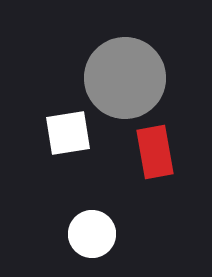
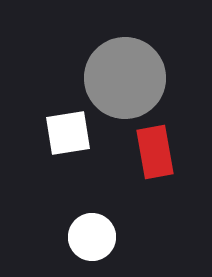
white circle: moved 3 px down
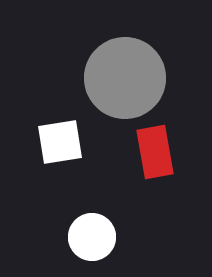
white square: moved 8 px left, 9 px down
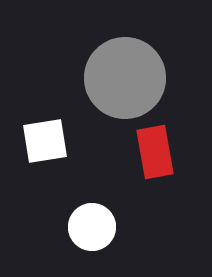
white square: moved 15 px left, 1 px up
white circle: moved 10 px up
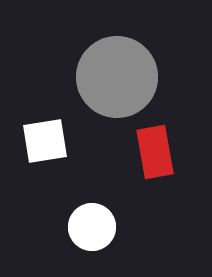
gray circle: moved 8 px left, 1 px up
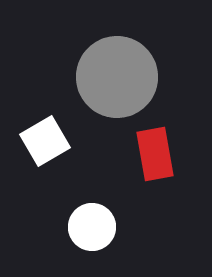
white square: rotated 21 degrees counterclockwise
red rectangle: moved 2 px down
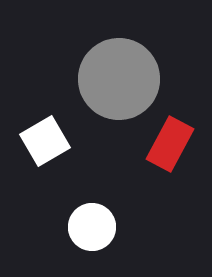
gray circle: moved 2 px right, 2 px down
red rectangle: moved 15 px right, 10 px up; rotated 38 degrees clockwise
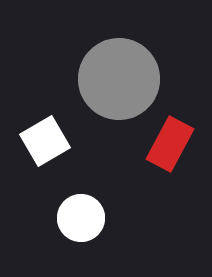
white circle: moved 11 px left, 9 px up
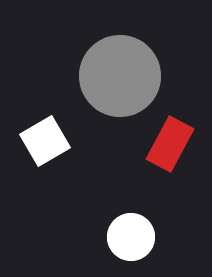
gray circle: moved 1 px right, 3 px up
white circle: moved 50 px right, 19 px down
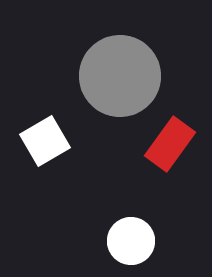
red rectangle: rotated 8 degrees clockwise
white circle: moved 4 px down
